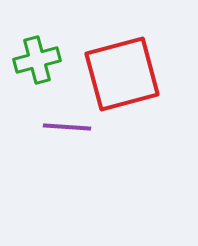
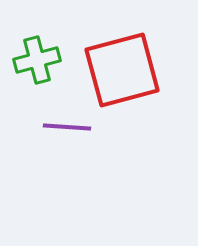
red square: moved 4 px up
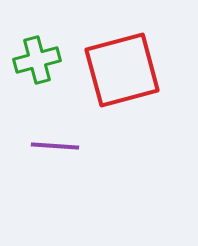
purple line: moved 12 px left, 19 px down
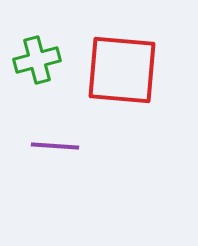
red square: rotated 20 degrees clockwise
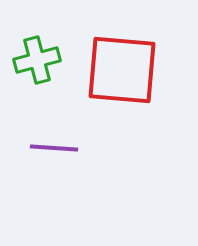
purple line: moved 1 px left, 2 px down
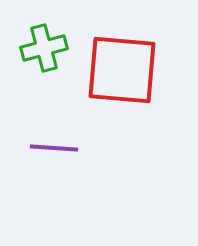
green cross: moved 7 px right, 12 px up
